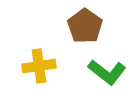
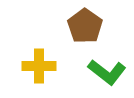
yellow cross: rotated 8 degrees clockwise
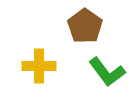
green L-shape: rotated 15 degrees clockwise
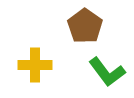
yellow cross: moved 4 px left, 1 px up
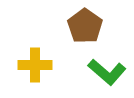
green L-shape: rotated 12 degrees counterclockwise
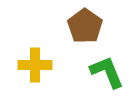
green L-shape: rotated 153 degrees counterclockwise
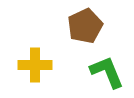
brown pentagon: rotated 12 degrees clockwise
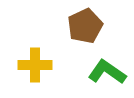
green L-shape: rotated 33 degrees counterclockwise
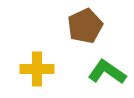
yellow cross: moved 2 px right, 4 px down
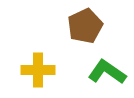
yellow cross: moved 1 px right, 1 px down
